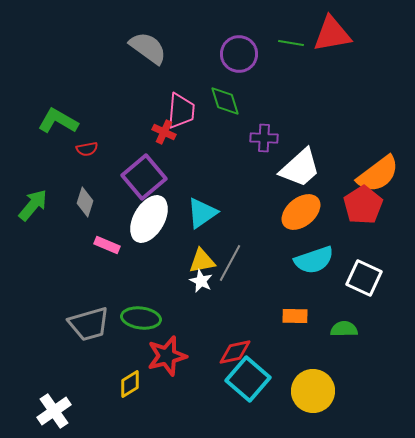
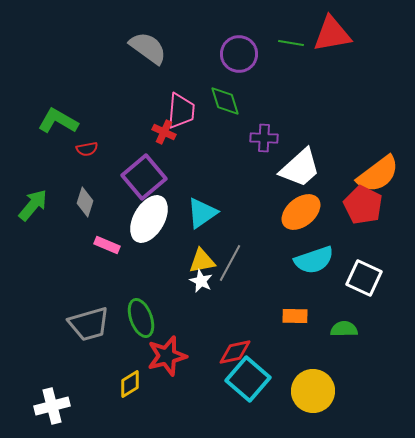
red pentagon: rotated 12 degrees counterclockwise
green ellipse: rotated 63 degrees clockwise
white cross: moved 2 px left, 5 px up; rotated 20 degrees clockwise
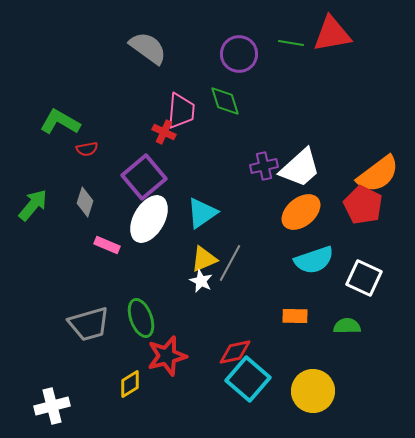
green L-shape: moved 2 px right, 1 px down
purple cross: moved 28 px down; rotated 16 degrees counterclockwise
yellow triangle: moved 2 px right, 2 px up; rotated 12 degrees counterclockwise
green semicircle: moved 3 px right, 3 px up
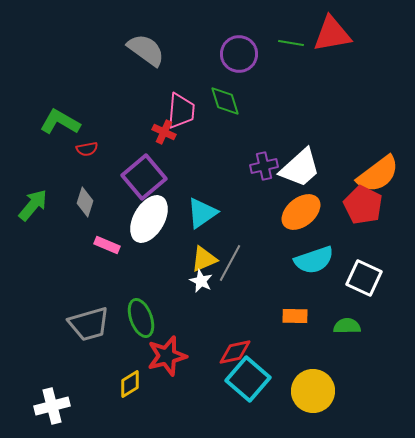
gray semicircle: moved 2 px left, 2 px down
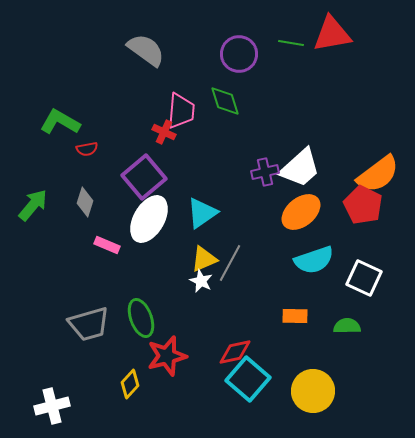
purple cross: moved 1 px right, 6 px down
yellow diamond: rotated 16 degrees counterclockwise
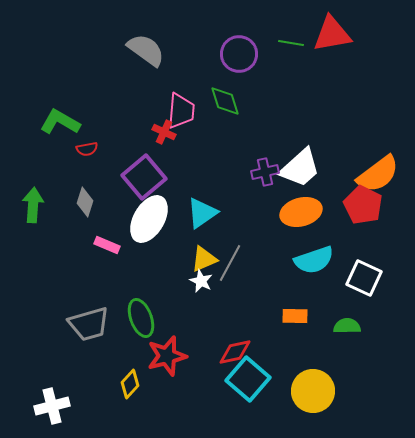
green arrow: rotated 36 degrees counterclockwise
orange ellipse: rotated 24 degrees clockwise
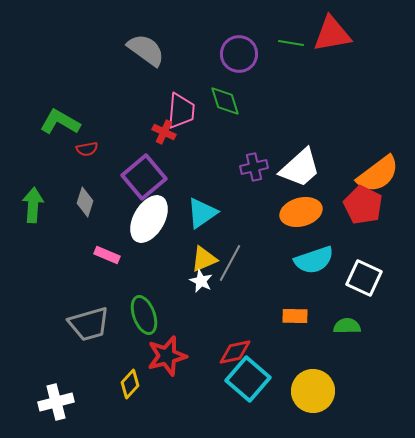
purple cross: moved 11 px left, 5 px up
pink rectangle: moved 10 px down
green ellipse: moved 3 px right, 3 px up
white cross: moved 4 px right, 4 px up
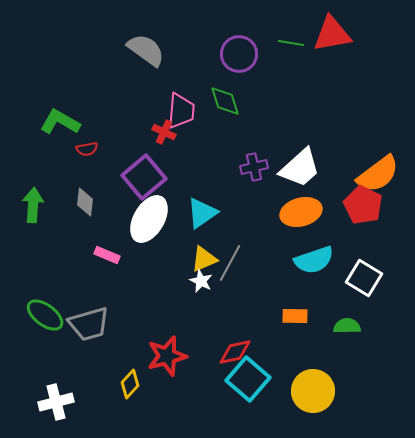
gray diamond: rotated 12 degrees counterclockwise
white square: rotated 6 degrees clockwise
green ellipse: moved 99 px left; rotated 33 degrees counterclockwise
